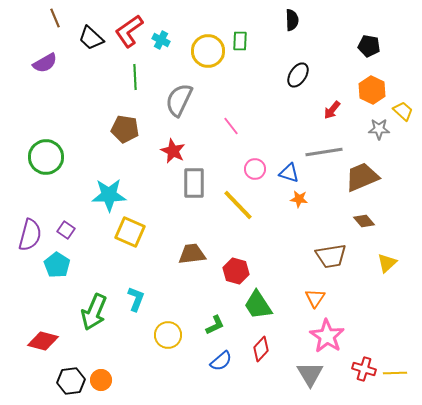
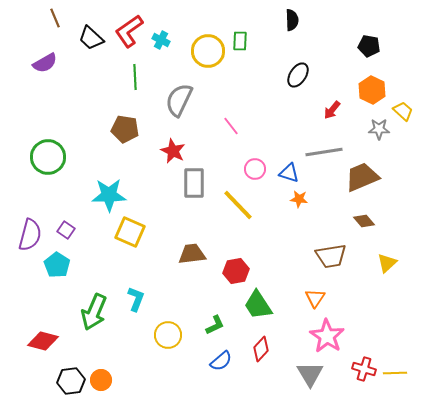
green circle at (46, 157): moved 2 px right
red hexagon at (236, 271): rotated 25 degrees counterclockwise
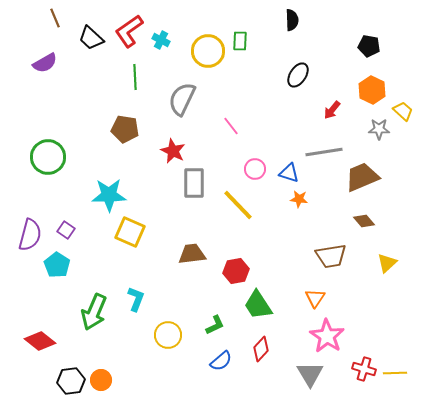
gray semicircle at (179, 100): moved 3 px right, 1 px up
red diamond at (43, 341): moved 3 px left; rotated 24 degrees clockwise
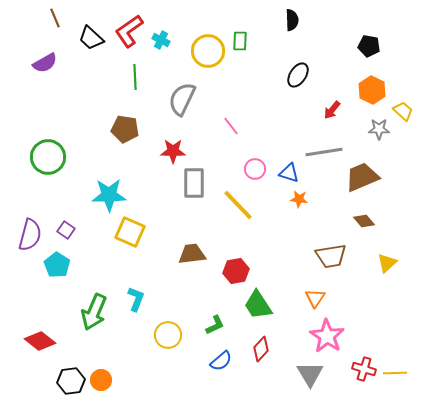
red star at (173, 151): rotated 25 degrees counterclockwise
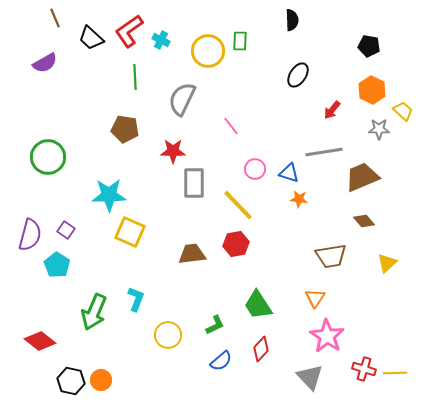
red hexagon at (236, 271): moved 27 px up
gray triangle at (310, 374): moved 3 px down; rotated 12 degrees counterclockwise
black hexagon at (71, 381): rotated 20 degrees clockwise
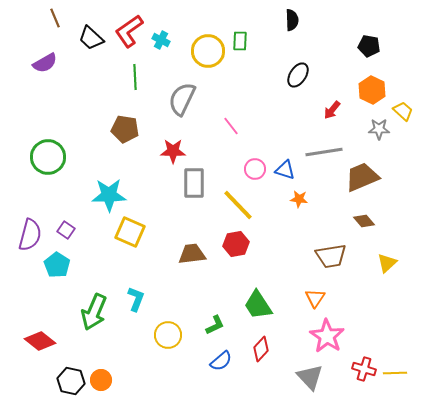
blue triangle at (289, 173): moved 4 px left, 3 px up
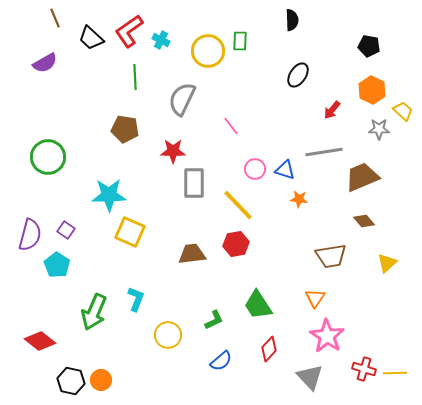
green L-shape at (215, 325): moved 1 px left, 5 px up
red diamond at (261, 349): moved 8 px right
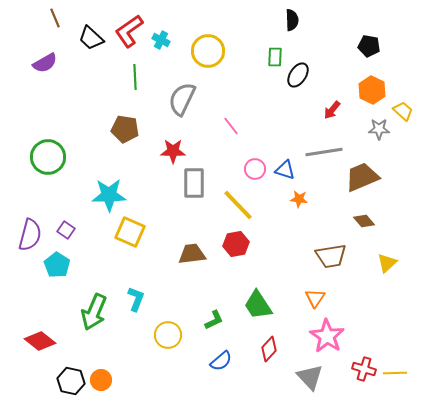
green rectangle at (240, 41): moved 35 px right, 16 px down
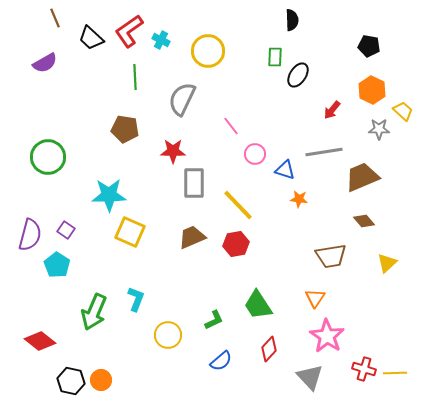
pink circle at (255, 169): moved 15 px up
brown trapezoid at (192, 254): moved 17 px up; rotated 16 degrees counterclockwise
